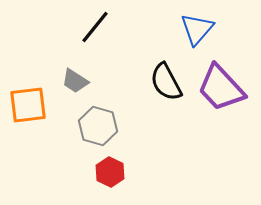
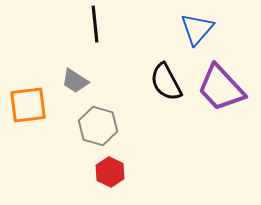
black line: moved 3 px up; rotated 45 degrees counterclockwise
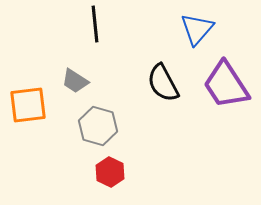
black semicircle: moved 3 px left, 1 px down
purple trapezoid: moved 5 px right, 3 px up; rotated 10 degrees clockwise
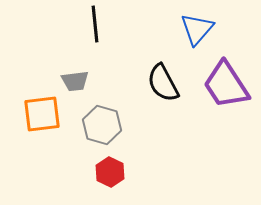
gray trapezoid: rotated 40 degrees counterclockwise
orange square: moved 14 px right, 9 px down
gray hexagon: moved 4 px right, 1 px up
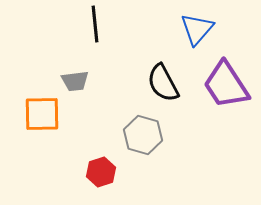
orange square: rotated 6 degrees clockwise
gray hexagon: moved 41 px right, 10 px down
red hexagon: moved 9 px left; rotated 16 degrees clockwise
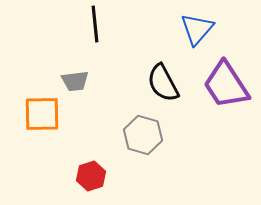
red hexagon: moved 10 px left, 4 px down
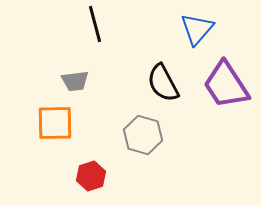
black line: rotated 9 degrees counterclockwise
orange square: moved 13 px right, 9 px down
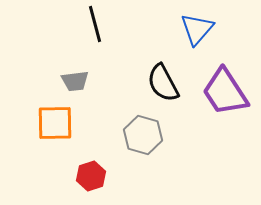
purple trapezoid: moved 1 px left, 7 px down
